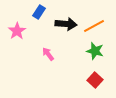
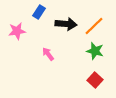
orange line: rotated 15 degrees counterclockwise
pink star: rotated 24 degrees clockwise
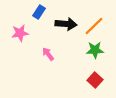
pink star: moved 3 px right, 2 px down
green star: moved 1 px up; rotated 18 degrees counterclockwise
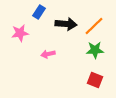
pink arrow: rotated 64 degrees counterclockwise
red square: rotated 21 degrees counterclockwise
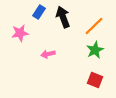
black arrow: moved 3 px left, 7 px up; rotated 115 degrees counterclockwise
green star: rotated 24 degrees counterclockwise
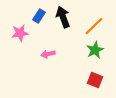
blue rectangle: moved 4 px down
